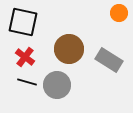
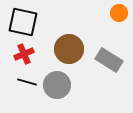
red cross: moved 1 px left, 3 px up; rotated 30 degrees clockwise
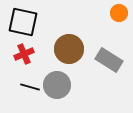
black line: moved 3 px right, 5 px down
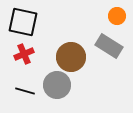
orange circle: moved 2 px left, 3 px down
brown circle: moved 2 px right, 8 px down
gray rectangle: moved 14 px up
black line: moved 5 px left, 4 px down
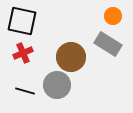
orange circle: moved 4 px left
black square: moved 1 px left, 1 px up
gray rectangle: moved 1 px left, 2 px up
red cross: moved 1 px left, 1 px up
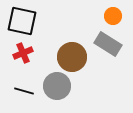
brown circle: moved 1 px right
gray circle: moved 1 px down
black line: moved 1 px left
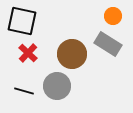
red cross: moved 5 px right; rotated 24 degrees counterclockwise
brown circle: moved 3 px up
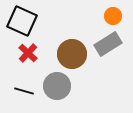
black square: rotated 12 degrees clockwise
gray rectangle: rotated 64 degrees counterclockwise
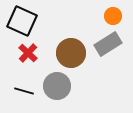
brown circle: moved 1 px left, 1 px up
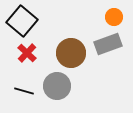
orange circle: moved 1 px right, 1 px down
black square: rotated 16 degrees clockwise
gray rectangle: rotated 12 degrees clockwise
red cross: moved 1 px left
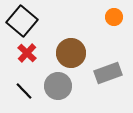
gray rectangle: moved 29 px down
gray circle: moved 1 px right
black line: rotated 30 degrees clockwise
